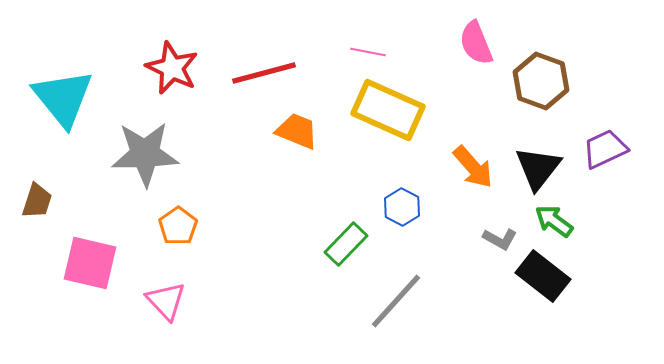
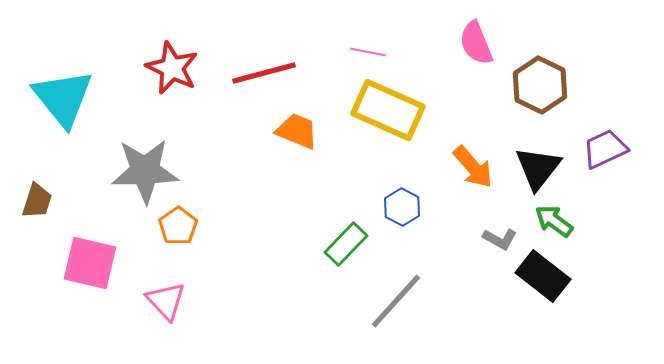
brown hexagon: moved 1 px left, 4 px down; rotated 6 degrees clockwise
gray star: moved 17 px down
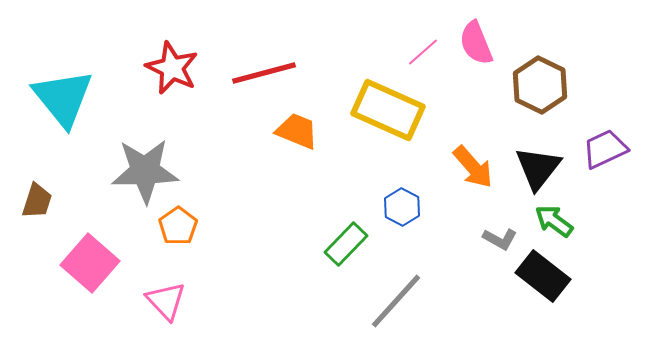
pink line: moved 55 px right; rotated 52 degrees counterclockwise
pink square: rotated 28 degrees clockwise
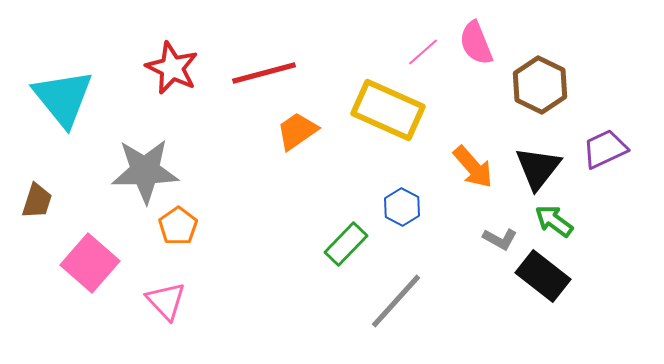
orange trapezoid: rotated 57 degrees counterclockwise
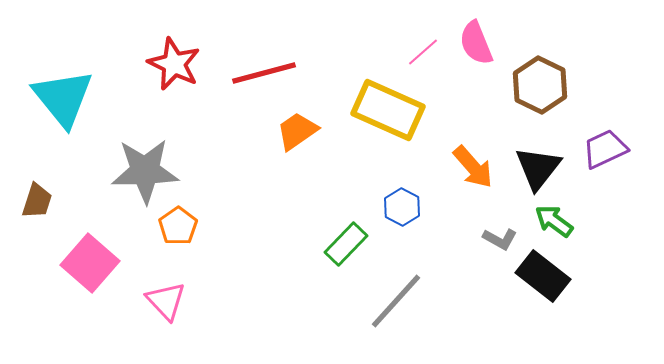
red star: moved 2 px right, 4 px up
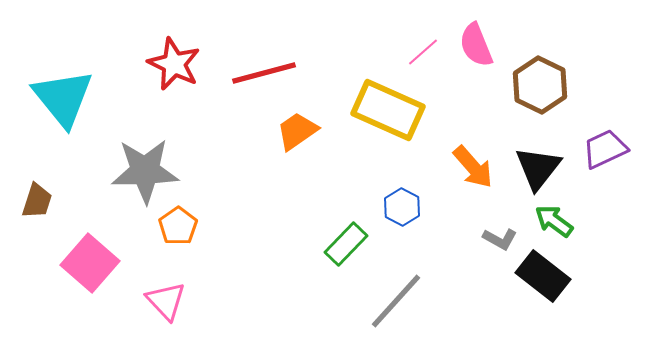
pink semicircle: moved 2 px down
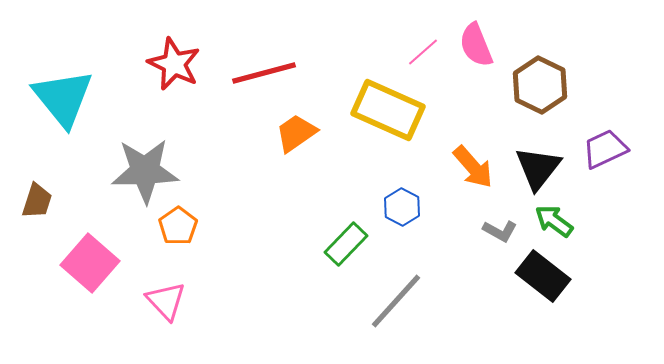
orange trapezoid: moved 1 px left, 2 px down
gray L-shape: moved 8 px up
